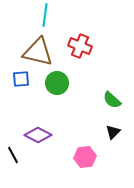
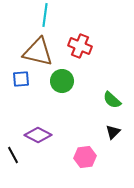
green circle: moved 5 px right, 2 px up
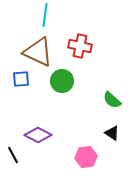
red cross: rotated 10 degrees counterclockwise
brown triangle: rotated 12 degrees clockwise
black triangle: moved 1 px left, 1 px down; rotated 42 degrees counterclockwise
pink hexagon: moved 1 px right
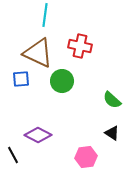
brown triangle: moved 1 px down
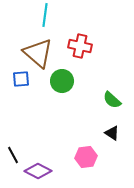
brown triangle: rotated 16 degrees clockwise
purple diamond: moved 36 px down
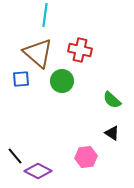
red cross: moved 4 px down
black line: moved 2 px right, 1 px down; rotated 12 degrees counterclockwise
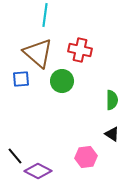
green semicircle: rotated 132 degrees counterclockwise
black triangle: moved 1 px down
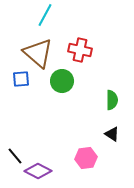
cyan line: rotated 20 degrees clockwise
pink hexagon: moved 1 px down
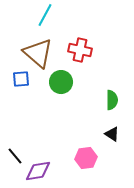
green circle: moved 1 px left, 1 px down
purple diamond: rotated 36 degrees counterclockwise
